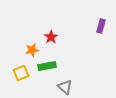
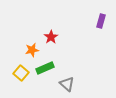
purple rectangle: moved 5 px up
green rectangle: moved 2 px left, 2 px down; rotated 12 degrees counterclockwise
yellow square: rotated 28 degrees counterclockwise
gray triangle: moved 2 px right, 3 px up
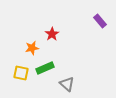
purple rectangle: moved 1 px left; rotated 56 degrees counterclockwise
red star: moved 1 px right, 3 px up
orange star: moved 2 px up
yellow square: rotated 28 degrees counterclockwise
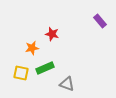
red star: rotated 24 degrees counterclockwise
gray triangle: rotated 21 degrees counterclockwise
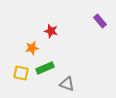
red star: moved 1 px left, 3 px up
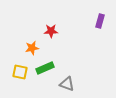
purple rectangle: rotated 56 degrees clockwise
red star: rotated 16 degrees counterclockwise
yellow square: moved 1 px left, 1 px up
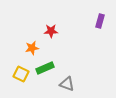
yellow square: moved 1 px right, 2 px down; rotated 14 degrees clockwise
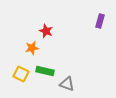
red star: moved 5 px left; rotated 24 degrees clockwise
green rectangle: moved 3 px down; rotated 36 degrees clockwise
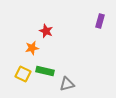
yellow square: moved 2 px right
gray triangle: rotated 35 degrees counterclockwise
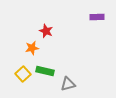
purple rectangle: moved 3 px left, 4 px up; rotated 72 degrees clockwise
yellow square: rotated 21 degrees clockwise
gray triangle: moved 1 px right
